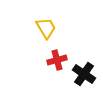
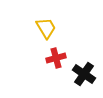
red cross: moved 1 px left, 2 px up
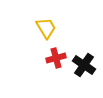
black cross: moved 9 px up
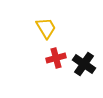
black cross: moved 1 px up
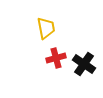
yellow trapezoid: rotated 20 degrees clockwise
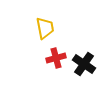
yellow trapezoid: moved 1 px left
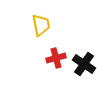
yellow trapezoid: moved 4 px left, 3 px up
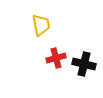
black cross: rotated 20 degrees counterclockwise
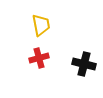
red cross: moved 17 px left
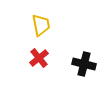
red cross: rotated 24 degrees counterclockwise
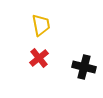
black cross: moved 3 px down
